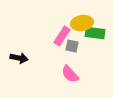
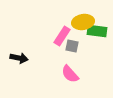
yellow ellipse: moved 1 px right, 1 px up
green rectangle: moved 2 px right, 2 px up
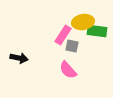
pink rectangle: moved 1 px right, 1 px up
pink semicircle: moved 2 px left, 4 px up
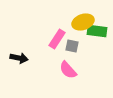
yellow ellipse: rotated 10 degrees counterclockwise
pink rectangle: moved 6 px left, 4 px down
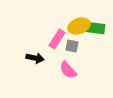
yellow ellipse: moved 4 px left, 4 px down
green rectangle: moved 2 px left, 3 px up
black arrow: moved 16 px right
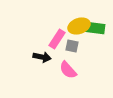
black arrow: moved 7 px right, 1 px up
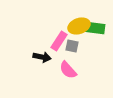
pink rectangle: moved 2 px right, 2 px down
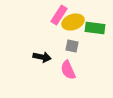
yellow ellipse: moved 6 px left, 4 px up
pink rectangle: moved 26 px up
pink semicircle: rotated 18 degrees clockwise
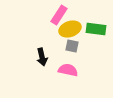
yellow ellipse: moved 3 px left, 7 px down
green rectangle: moved 1 px right, 1 px down
black arrow: rotated 66 degrees clockwise
pink semicircle: rotated 126 degrees clockwise
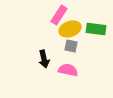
gray square: moved 1 px left
black arrow: moved 2 px right, 2 px down
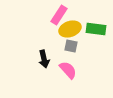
pink semicircle: rotated 36 degrees clockwise
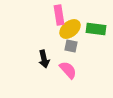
pink rectangle: rotated 42 degrees counterclockwise
yellow ellipse: rotated 20 degrees counterclockwise
